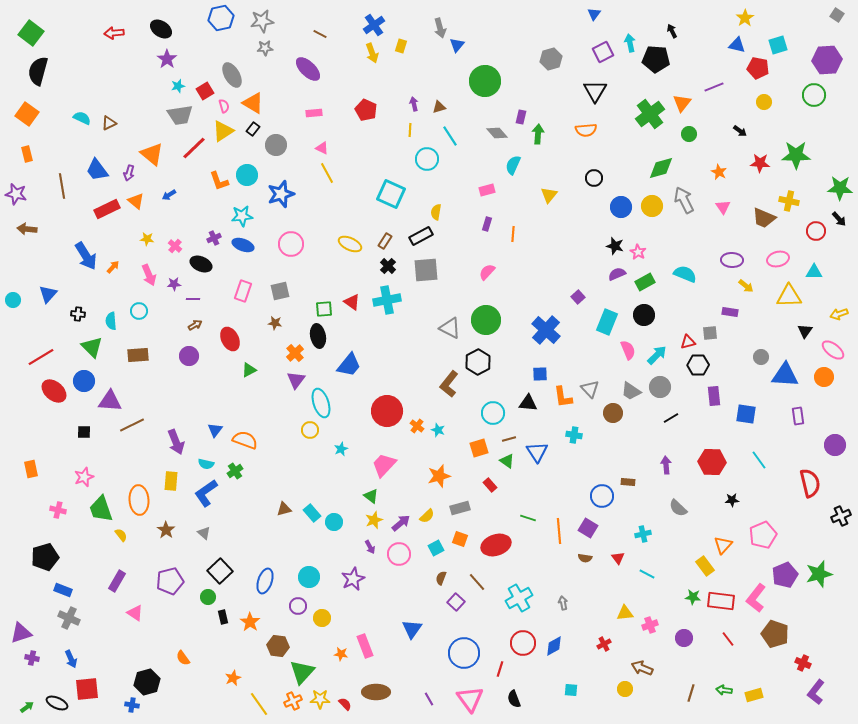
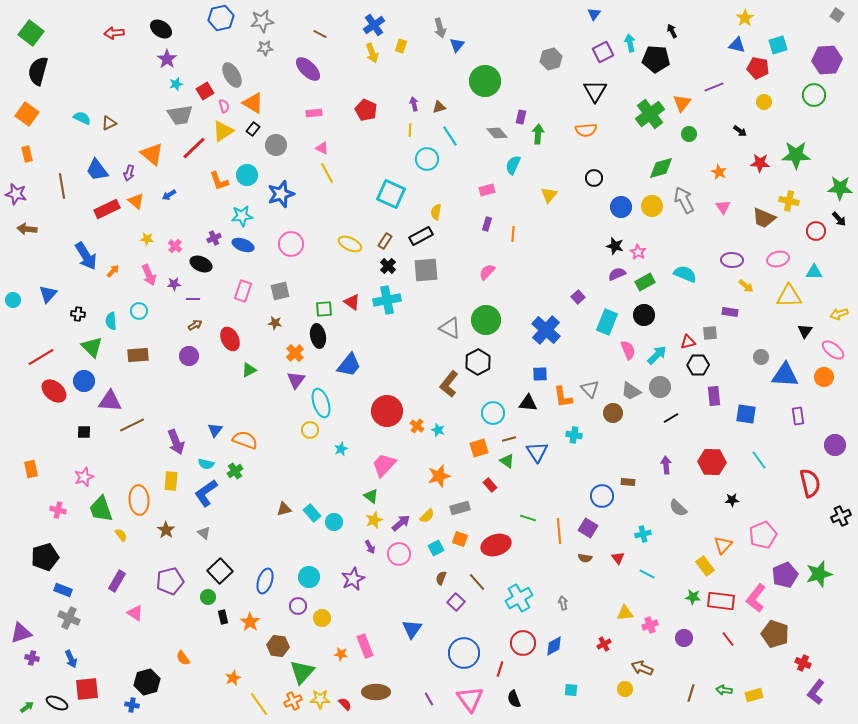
cyan star at (178, 86): moved 2 px left, 2 px up
orange arrow at (113, 267): moved 4 px down
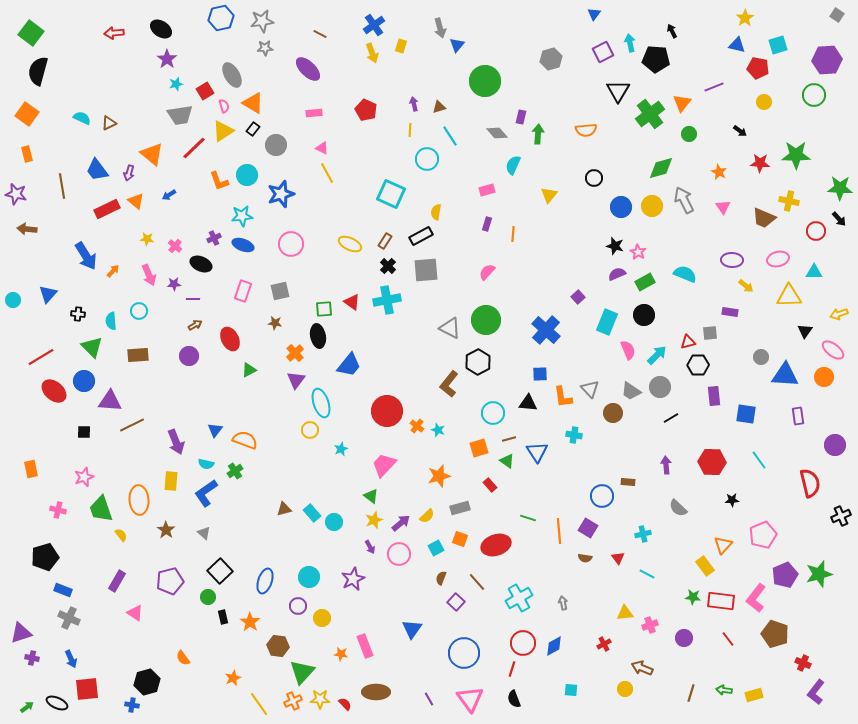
black triangle at (595, 91): moved 23 px right
red line at (500, 669): moved 12 px right
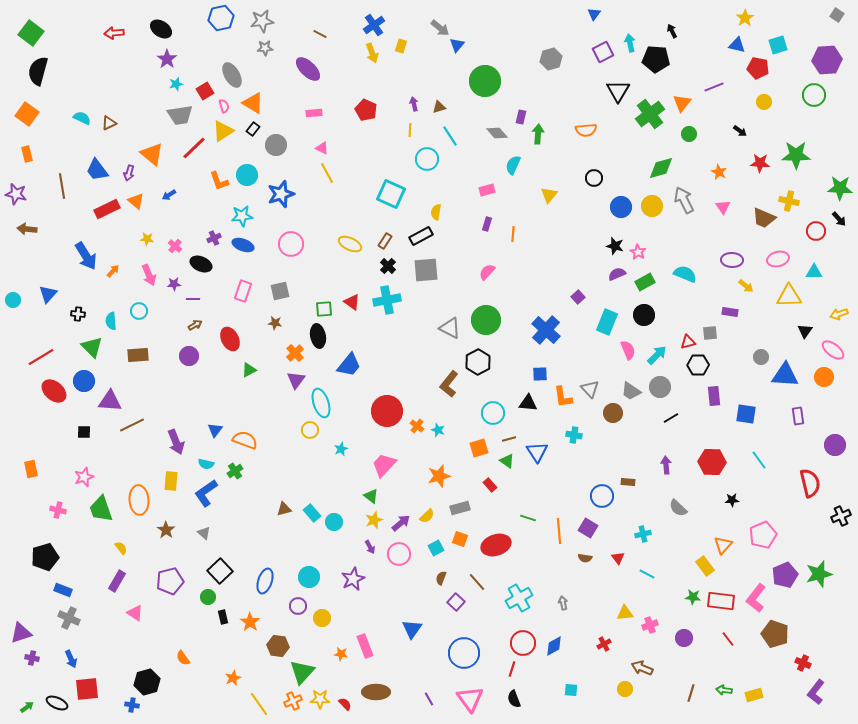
gray arrow at (440, 28): rotated 36 degrees counterclockwise
yellow semicircle at (121, 535): moved 13 px down
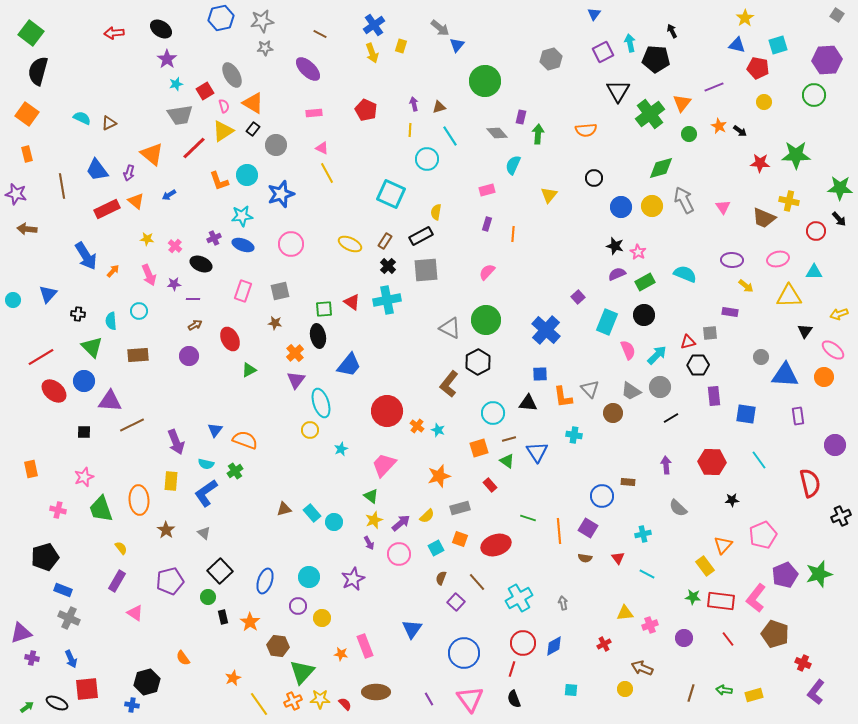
orange star at (719, 172): moved 46 px up
purple arrow at (370, 547): moved 1 px left, 4 px up
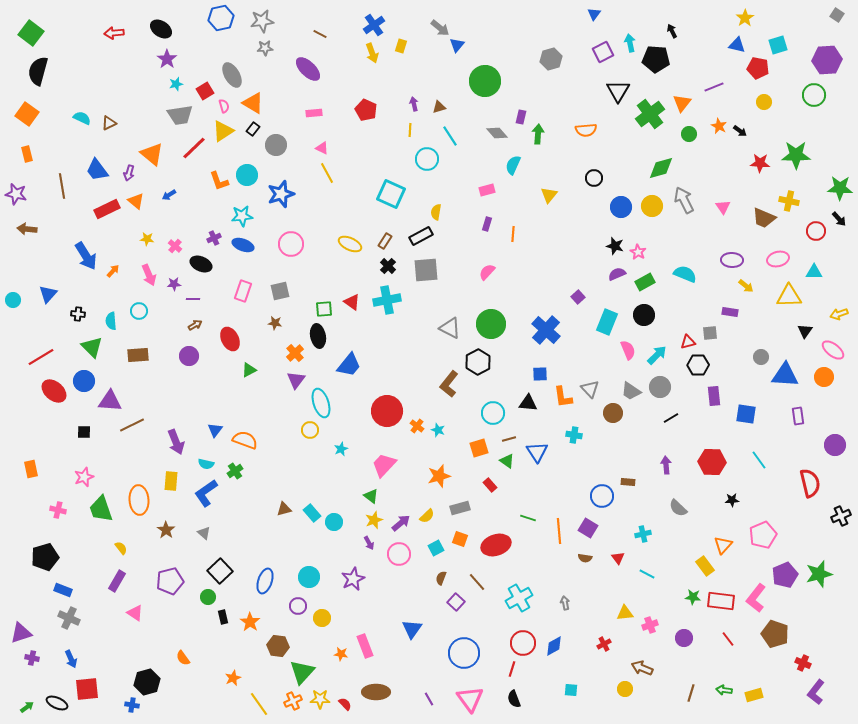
green circle at (486, 320): moved 5 px right, 4 px down
gray arrow at (563, 603): moved 2 px right
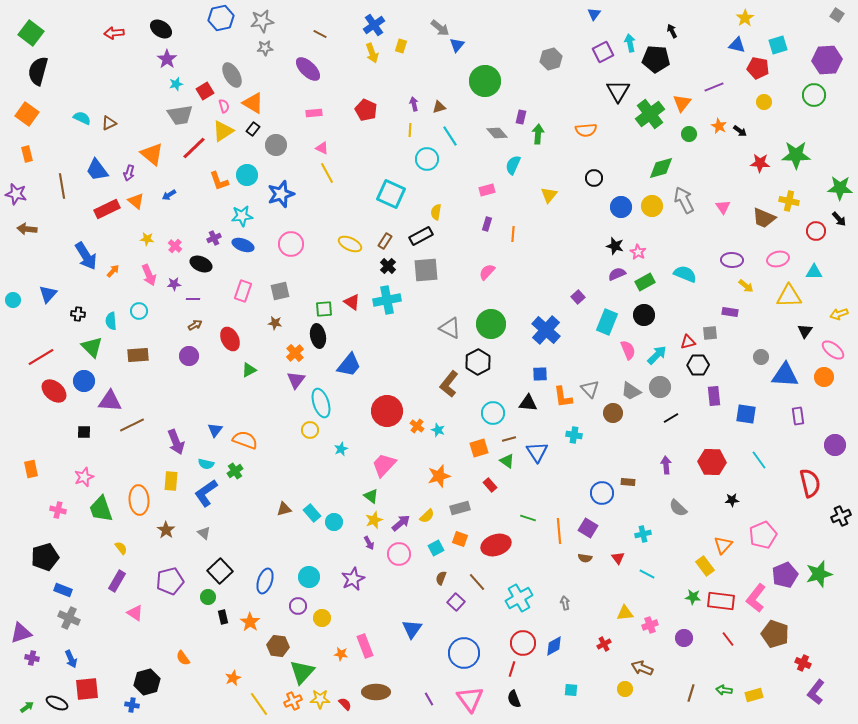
blue circle at (602, 496): moved 3 px up
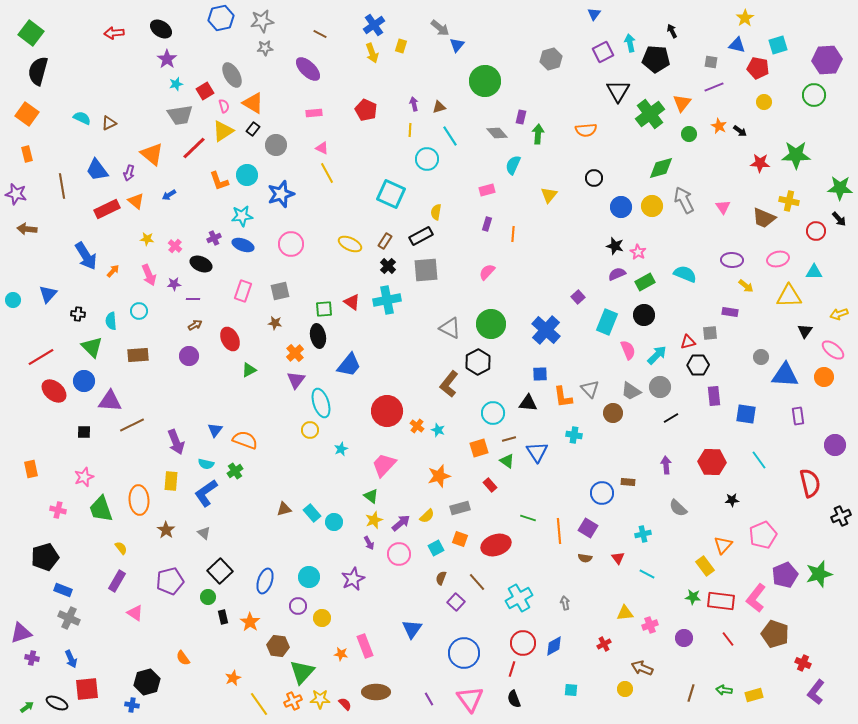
gray square at (837, 15): moved 126 px left, 47 px down; rotated 24 degrees counterclockwise
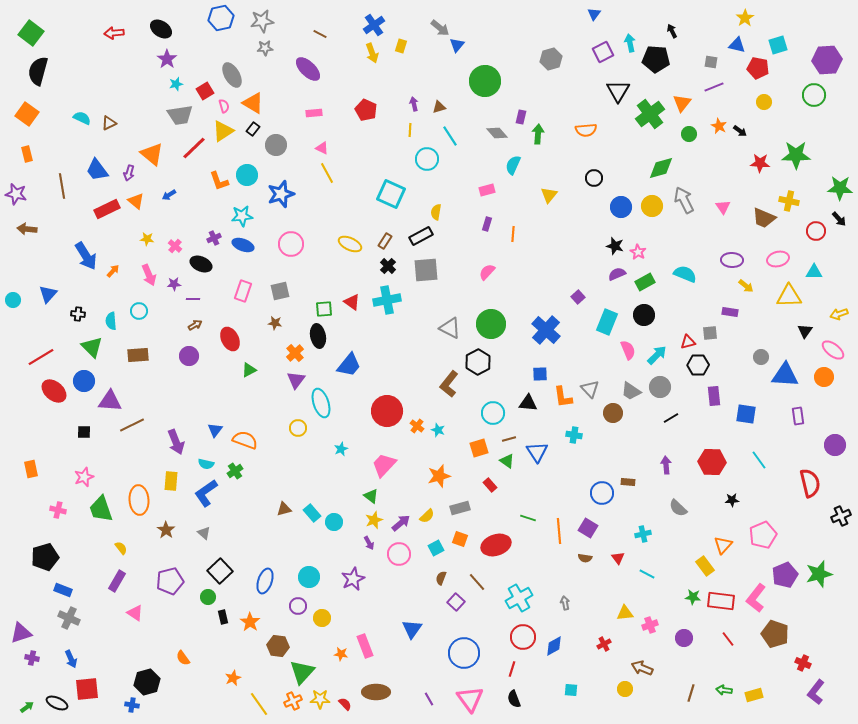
yellow circle at (310, 430): moved 12 px left, 2 px up
red circle at (523, 643): moved 6 px up
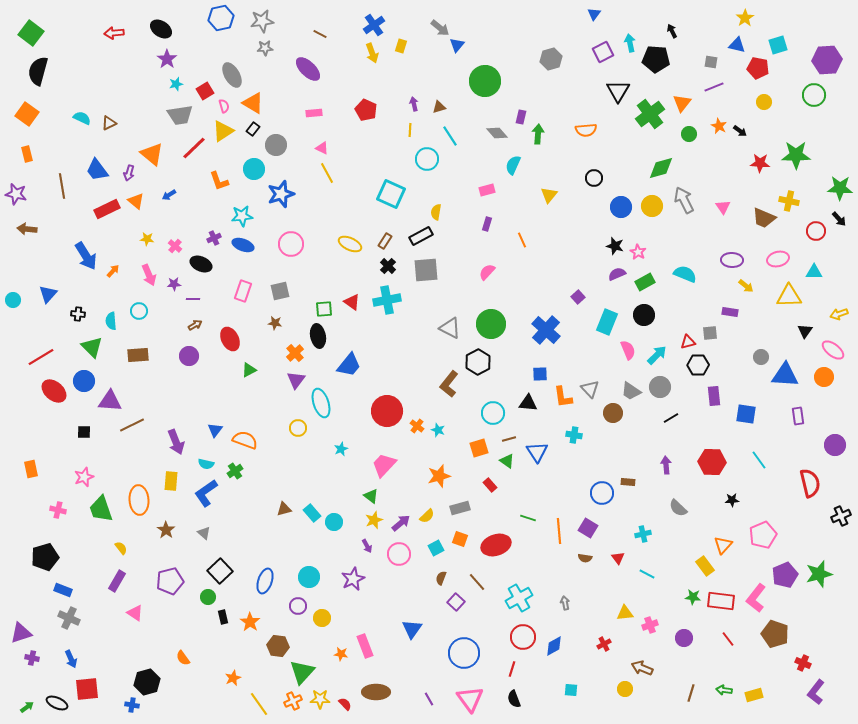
cyan circle at (247, 175): moved 7 px right, 6 px up
orange line at (513, 234): moved 9 px right, 6 px down; rotated 28 degrees counterclockwise
purple arrow at (369, 543): moved 2 px left, 3 px down
